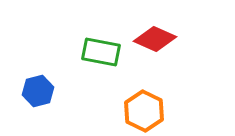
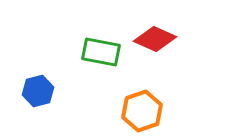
orange hexagon: moved 2 px left; rotated 15 degrees clockwise
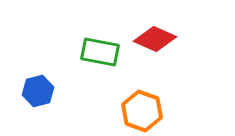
green rectangle: moved 1 px left
orange hexagon: rotated 21 degrees counterclockwise
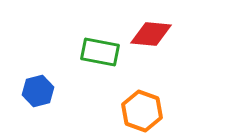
red diamond: moved 4 px left, 5 px up; rotated 18 degrees counterclockwise
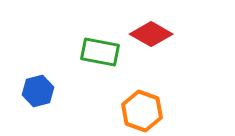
red diamond: rotated 24 degrees clockwise
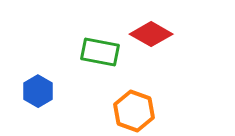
blue hexagon: rotated 16 degrees counterclockwise
orange hexagon: moved 8 px left
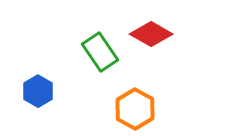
green rectangle: rotated 45 degrees clockwise
orange hexagon: moved 1 px right, 2 px up; rotated 9 degrees clockwise
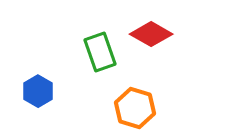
green rectangle: rotated 15 degrees clockwise
orange hexagon: moved 1 px up; rotated 12 degrees counterclockwise
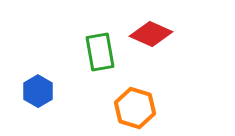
red diamond: rotated 6 degrees counterclockwise
green rectangle: rotated 9 degrees clockwise
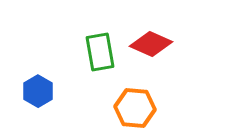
red diamond: moved 10 px down
orange hexagon: rotated 12 degrees counterclockwise
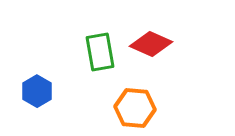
blue hexagon: moved 1 px left
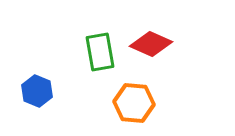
blue hexagon: rotated 8 degrees counterclockwise
orange hexagon: moved 1 px left, 5 px up
